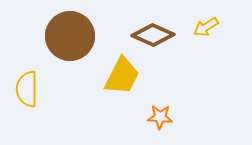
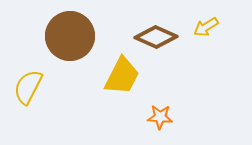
brown diamond: moved 3 px right, 2 px down
yellow semicircle: moved 1 px right, 2 px up; rotated 27 degrees clockwise
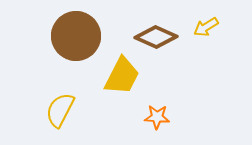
brown circle: moved 6 px right
yellow semicircle: moved 32 px right, 23 px down
orange star: moved 3 px left
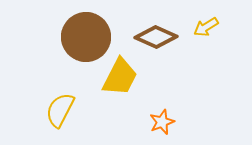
brown circle: moved 10 px right, 1 px down
yellow trapezoid: moved 2 px left, 1 px down
orange star: moved 5 px right, 5 px down; rotated 25 degrees counterclockwise
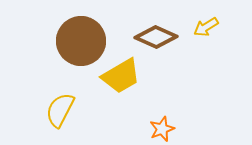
brown circle: moved 5 px left, 4 px down
yellow trapezoid: moved 1 px right, 1 px up; rotated 33 degrees clockwise
orange star: moved 7 px down
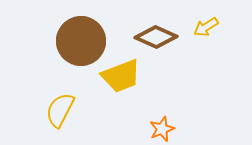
yellow trapezoid: rotated 9 degrees clockwise
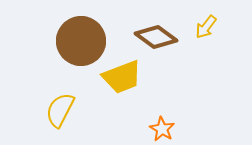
yellow arrow: rotated 20 degrees counterclockwise
brown diamond: rotated 12 degrees clockwise
yellow trapezoid: moved 1 px right, 1 px down
orange star: rotated 20 degrees counterclockwise
